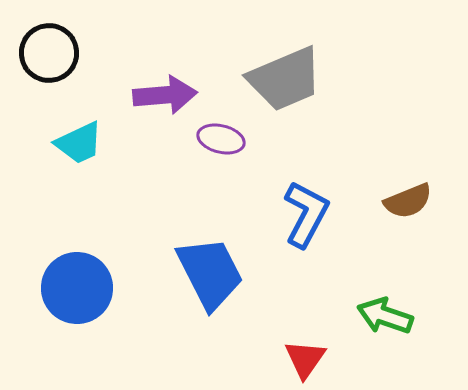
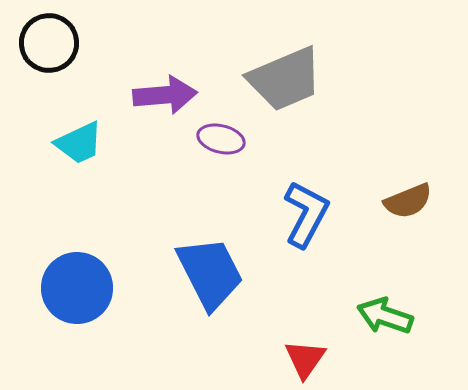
black circle: moved 10 px up
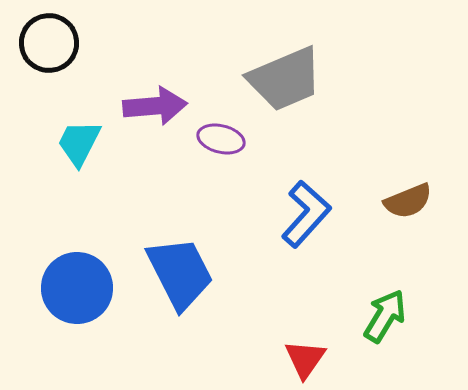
purple arrow: moved 10 px left, 11 px down
cyan trapezoid: rotated 142 degrees clockwise
blue L-shape: rotated 14 degrees clockwise
blue trapezoid: moved 30 px left
green arrow: rotated 102 degrees clockwise
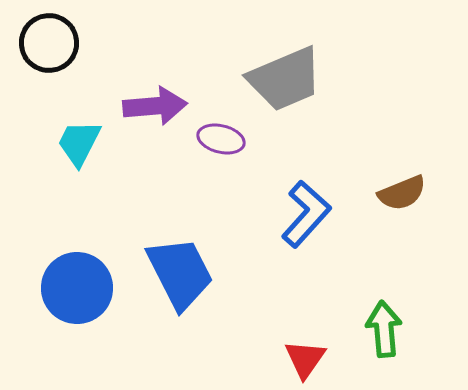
brown semicircle: moved 6 px left, 8 px up
green arrow: moved 1 px left, 13 px down; rotated 36 degrees counterclockwise
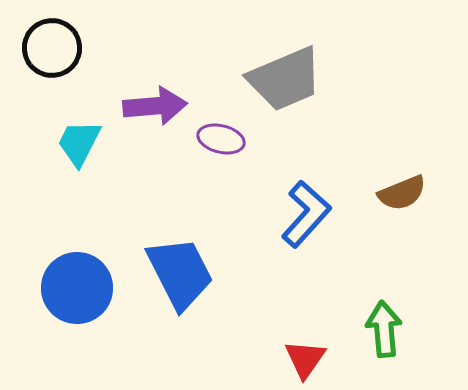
black circle: moved 3 px right, 5 px down
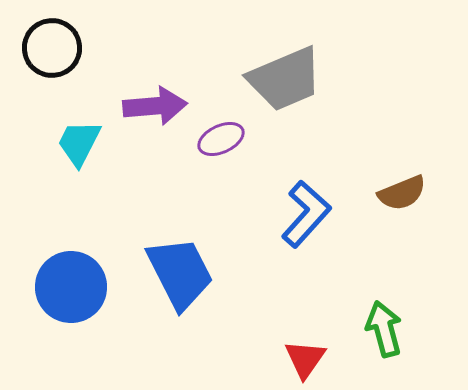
purple ellipse: rotated 39 degrees counterclockwise
blue circle: moved 6 px left, 1 px up
green arrow: rotated 10 degrees counterclockwise
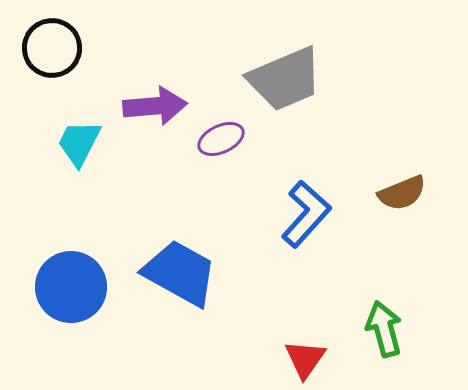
blue trapezoid: rotated 34 degrees counterclockwise
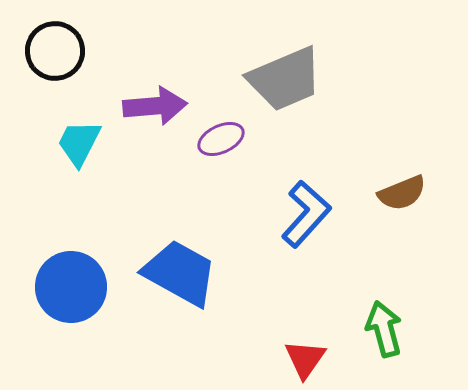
black circle: moved 3 px right, 3 px down
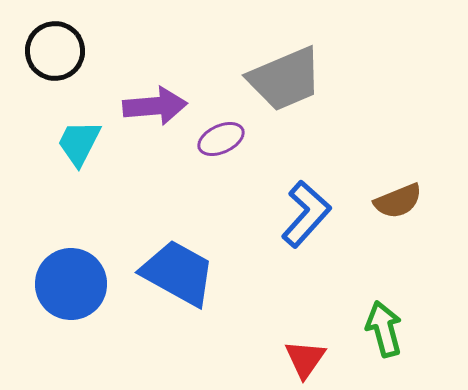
brown semicircle: moved 4 px left, 8 px down
blue trapezoid: moved 2 px left
blue circle: moved 3 px up
